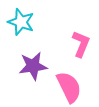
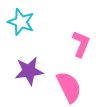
purple star: moved 4 px left, 5 px down
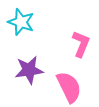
purple star: moved 1 px up
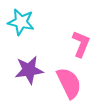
cyan star: rotated 8 degrees counterclockwise
pink semicircle: moved 4 px up
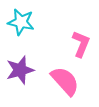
purple star: moved 9 px left; rotated 8 degrees counterclockwise
pink semicircle: moved 4 px left, 2 px up; rotated 16 degrees counterclockwise
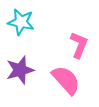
pink L-shape: moved 2 px left, 1 px down
pink semicircle: moved 1 px right, 1 px up
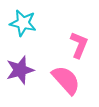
cyan star: moved 2 px right, 1 px down
